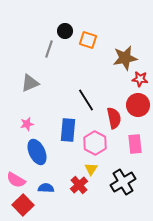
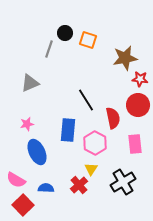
black circle: moved 2 px down
red semicircle: moved 1 px left
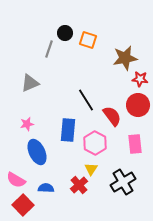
red semicircle: moved 1 px left, 2 px up; rotated 25 degrees counterclockwise
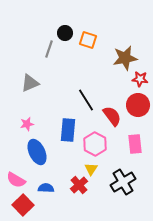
pink hexagon: moved 1 px down
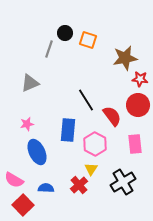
pink semicircle: moved 2 px left
